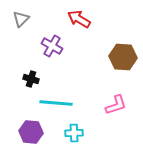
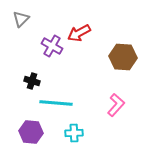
red arrow: moved 14 px down; rotated 60 degrees counterclockwise
black cross: moved 1 px right, 2 px down
pink L-shape: rotated 30 degrees counterclockwise
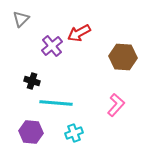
purple cross: rotated 20 degrees clockwise
cyan cross: rotated 18 degrees counterclockwise
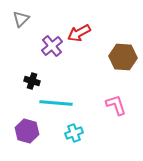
pink L-shape: rotated 60 degrees counterclockwise
purple hexagon: moved 4 px left, 1 px up; rotated 10 degrees clockwise
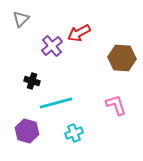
brown hexagon: moved 1 px left, 1 px down
cyan line: rotated 20 degrees counterclockwise
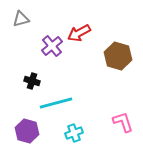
gray triangle: rotated 30 degrees clockwise
brown hexagon: moved 4 px left, 2 px up; rotated 12 degrees clockwise
pink L-shape: moved 7 px right, 17 px down
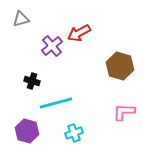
brown hexagon: moved 2 px right, 10 px down
pink L-shape: moved 1 px right, 10 px up; rotated 70 degrees counterclockwise
